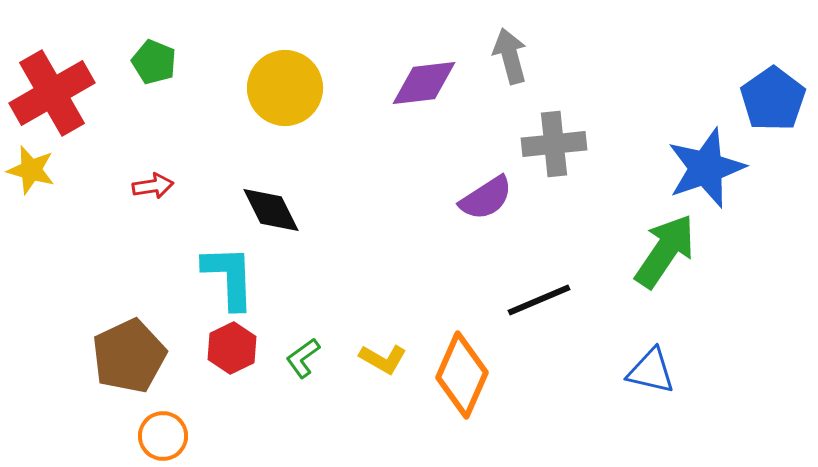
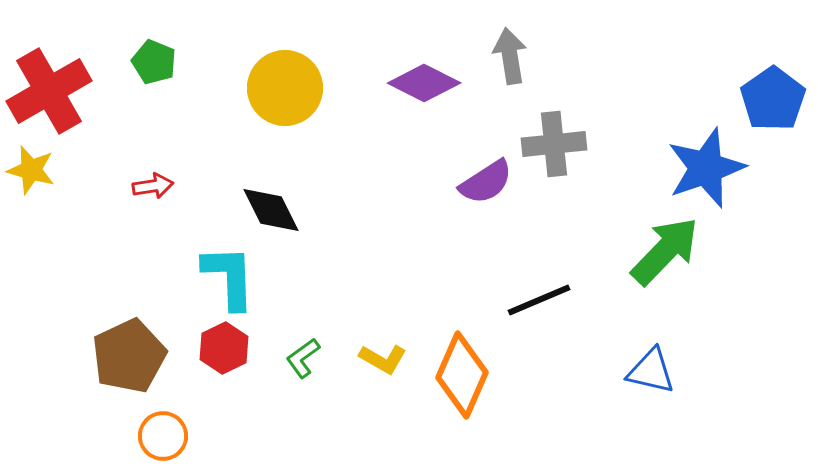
gray arrow: rotated 6 degrees clockwise
purple diamond: rotated 34 degrees clockwise
red cross: moved 3 px left, 2 px up
purple semicircle: moved 16 px up
green arrow: rotated 10 degrees clockwise
red hexagon: moved 8 px left
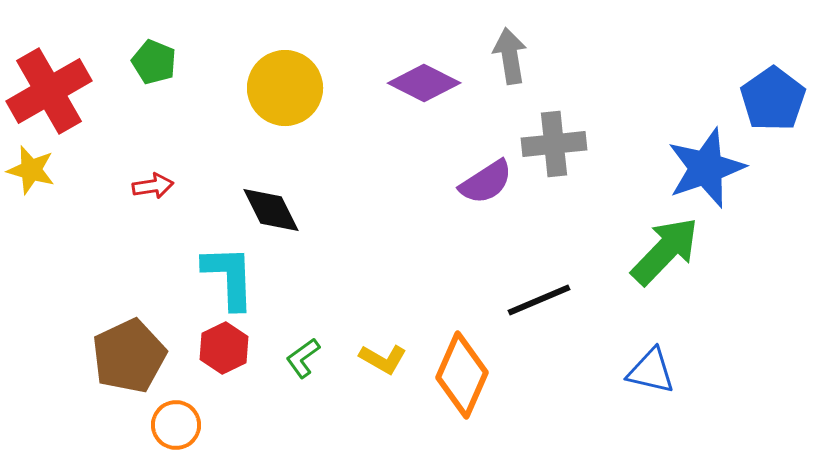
orange circle: moved 13 px right, 11 px up
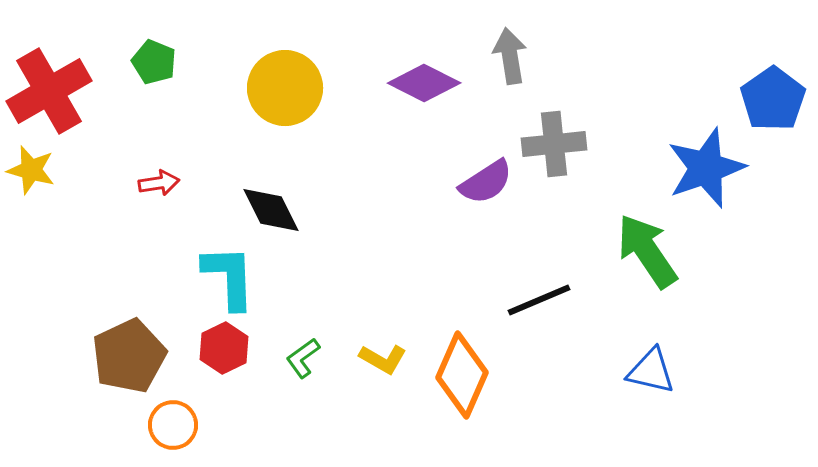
red arrow: moved 6 px right, 3 px up
green arrow: moved 18 px left; rotated 78 degrees counterclockwise
orange circle: moved 3 px left
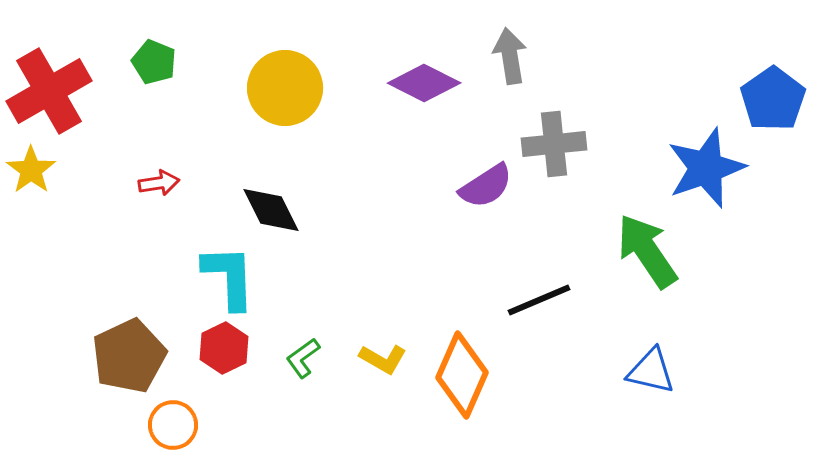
yellow star: rotated 21 degrees clockwise
purple semicircle: moved 4 px down
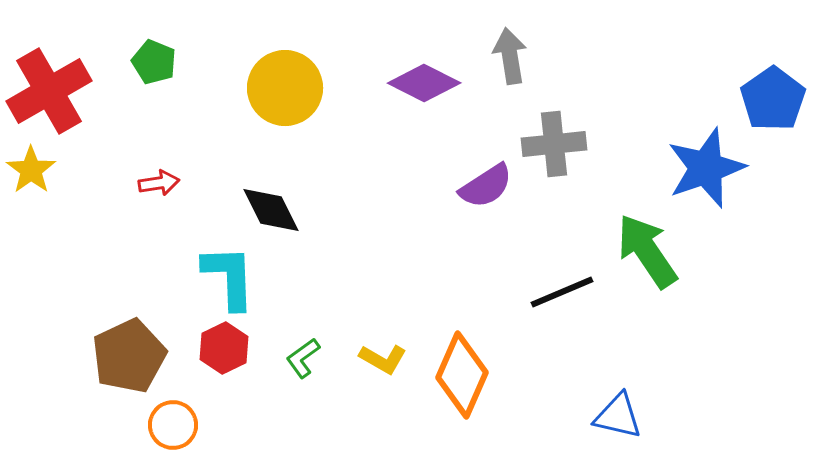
black line: moved 23 px right, 8 px up
blue triangle: moved 33 px left, 45 px down
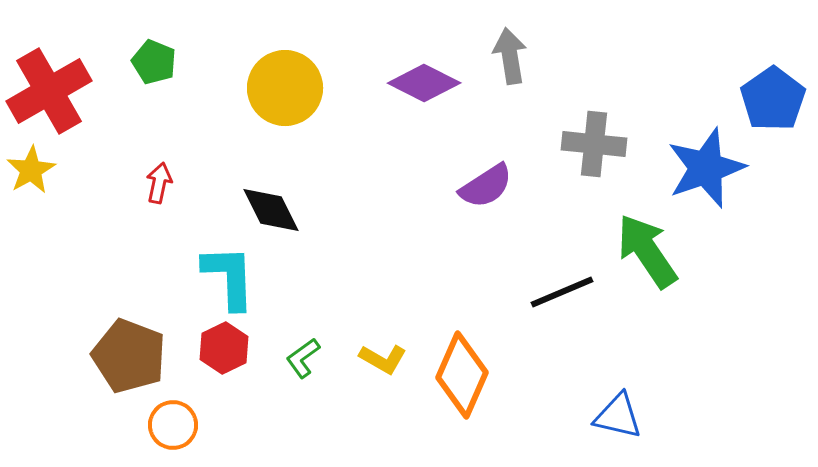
gray cross: moved 40 px right; rotated 12 degrees clockwise
yellow star: rotated 6 degrees clockwise
red arrow: rotated 69 degrees counterclockwise
brown pentagon: rotated 26 degrees counterclockwise
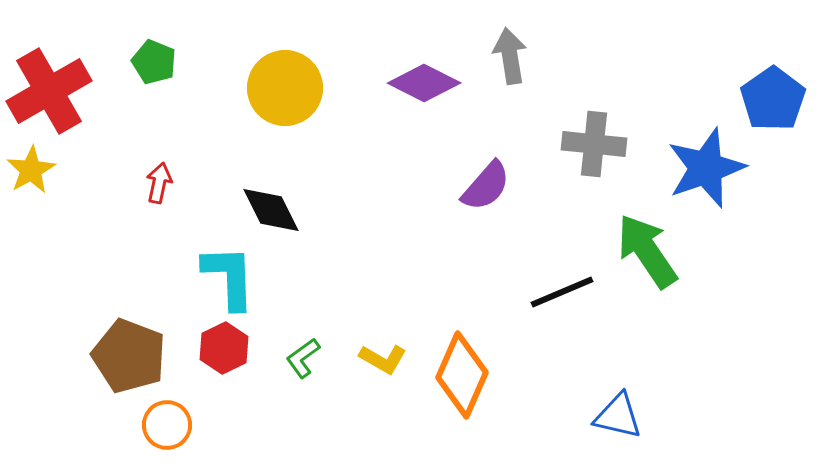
purple semicircle: rotated 16 degrees counterclockwise
orange circle: moved 6 px left
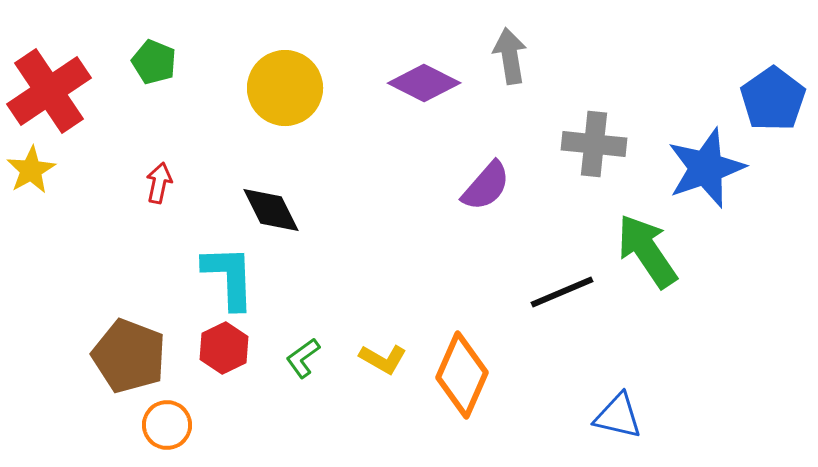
red cross: rotated 4 degrees counterclockwise
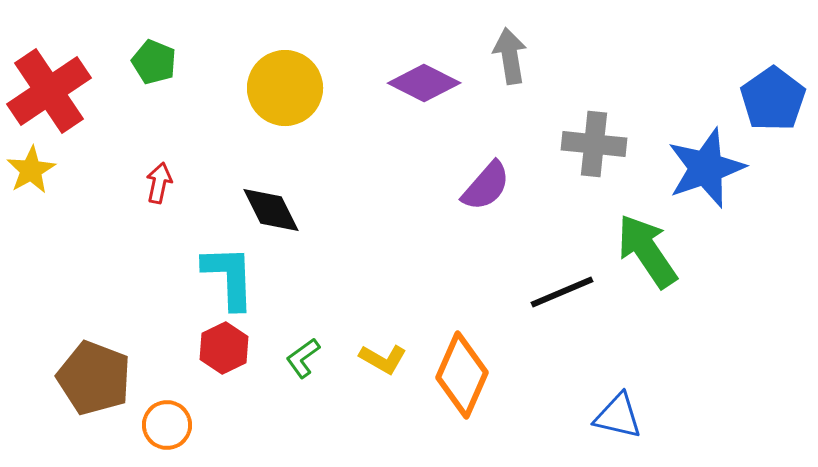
brown pentagon: moved 35 px left, 22 px down
